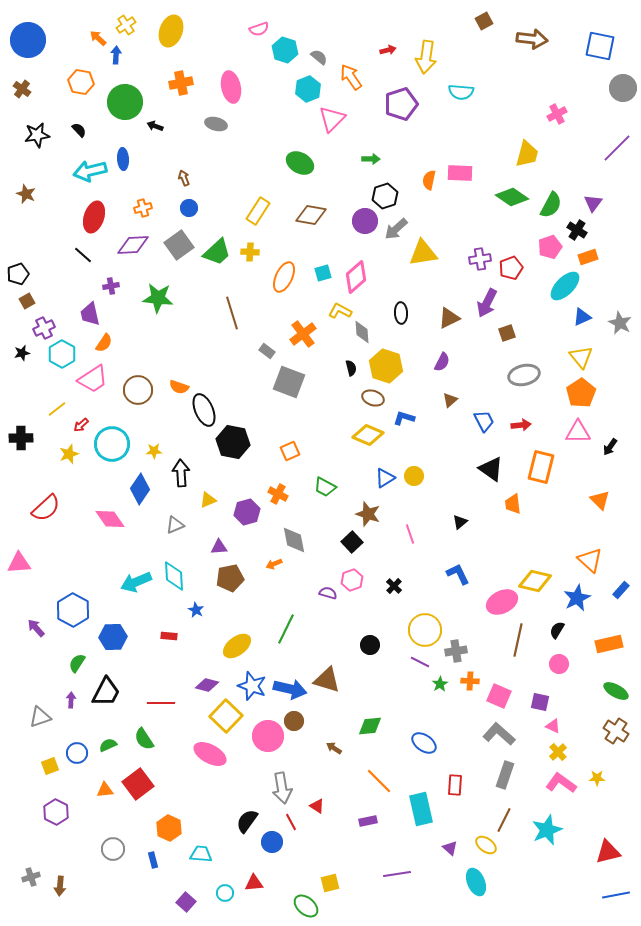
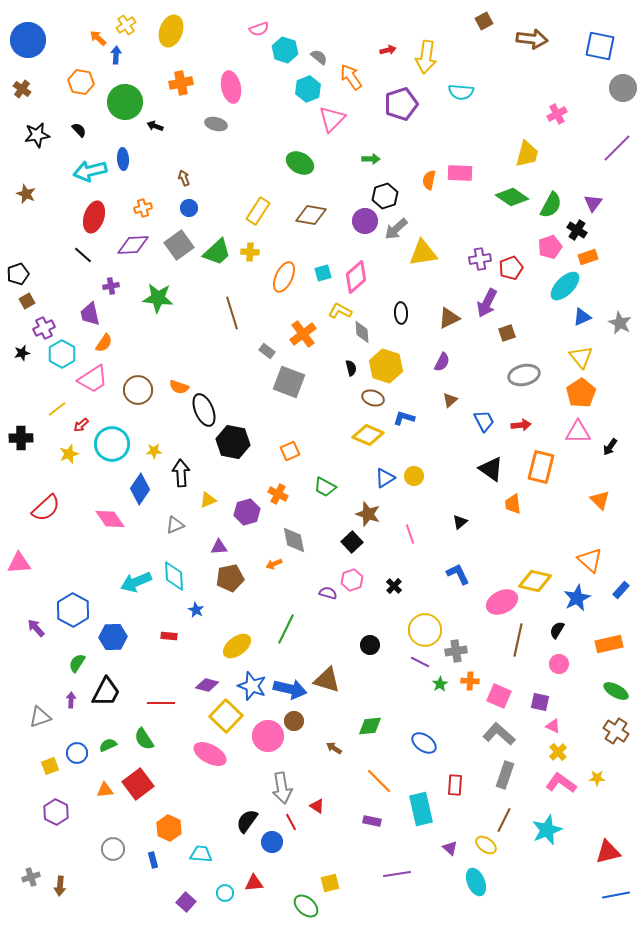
purple rectangle at (368, 821): moved 4 px right; rotated 24 degrees clockwise
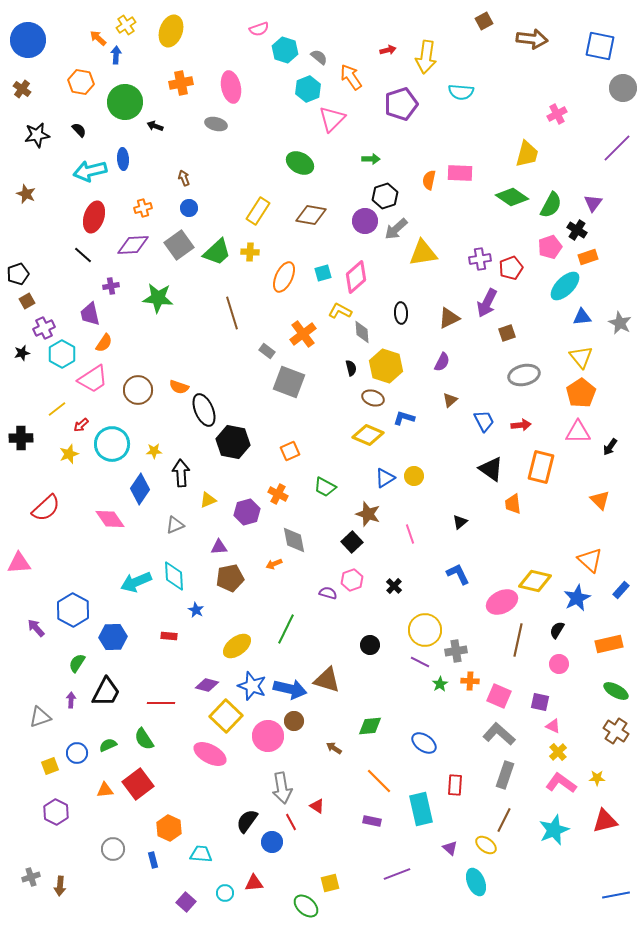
blue triangle at (582, 317): rotated 18 degrees clockwise
cyan star at (547, 830): moved 7 px right
red triangle at (608, 852): moved 3 px left, 31 px up
purple line at (397, 874): rotated 12 degrees counterclockwise
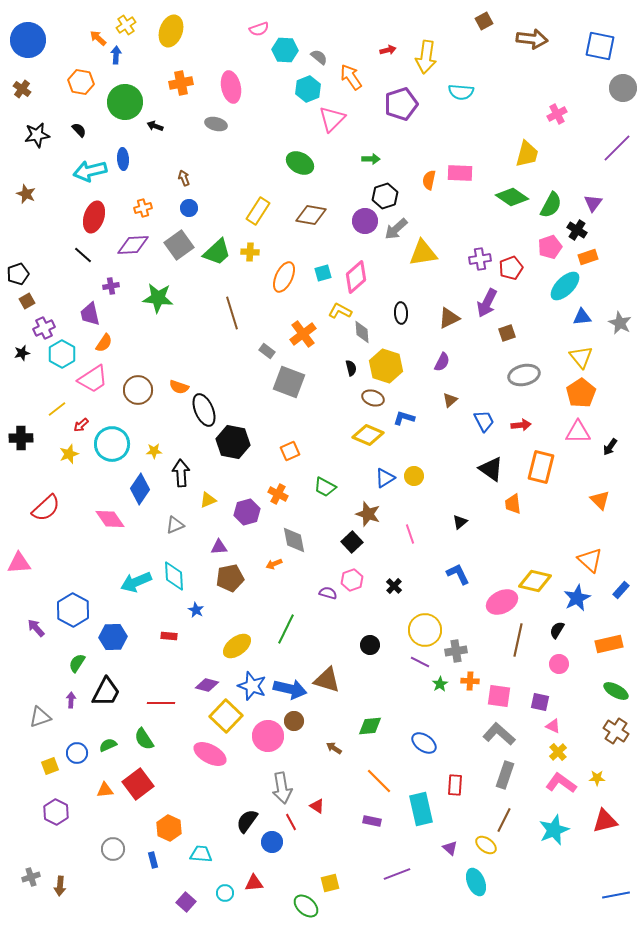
cyan hexagon at (285, 50): rotated 15 degrees counterclockwise
pink square at (499, 696): rotated 15 degrees counterclockwise
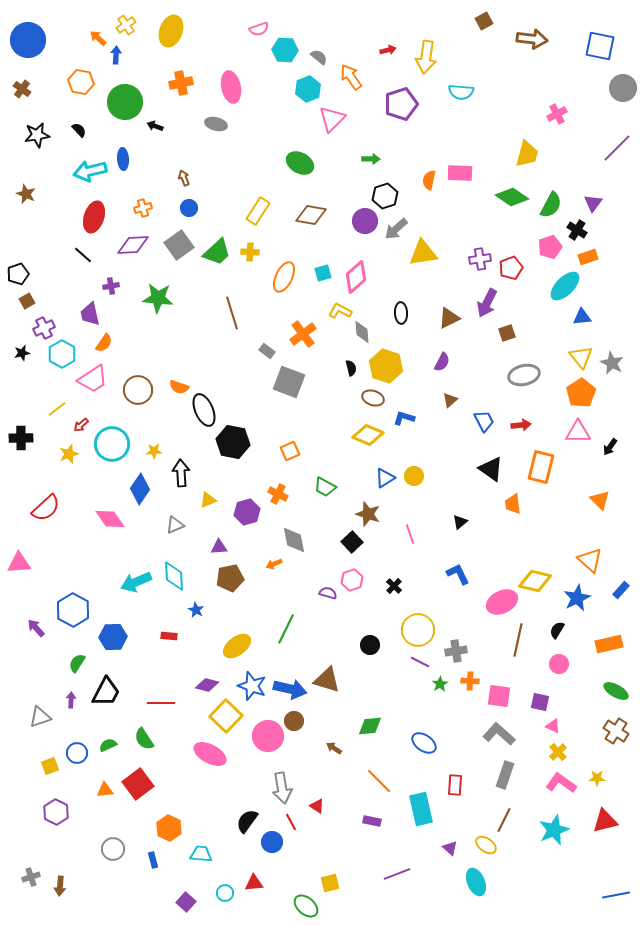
gray star at (620, 323): moved 8 px left, 40 px down
yellow circle at (425, 630): moved 7 px left
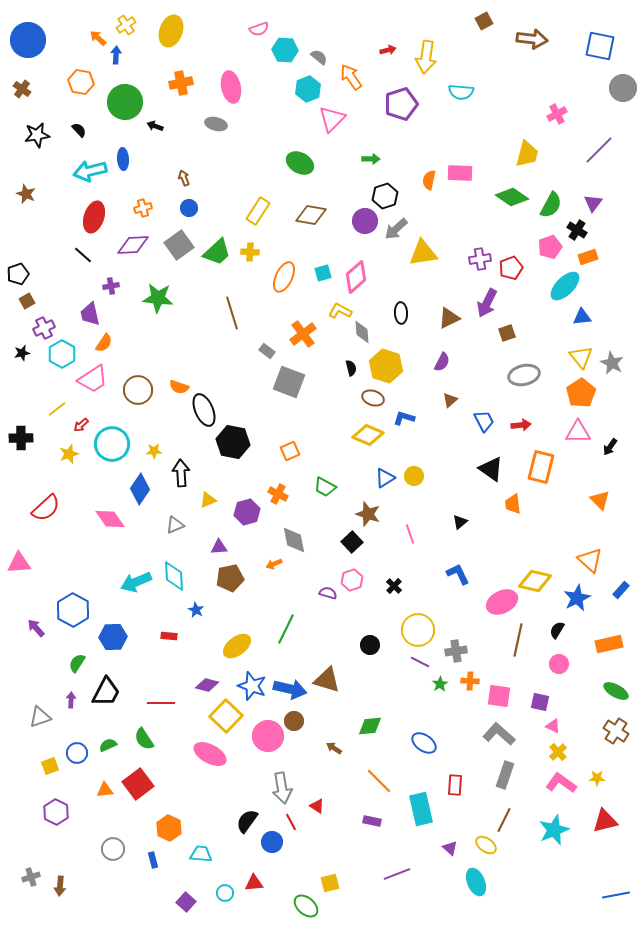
purple line at (617, 148): moved 18 px left, 2 px down
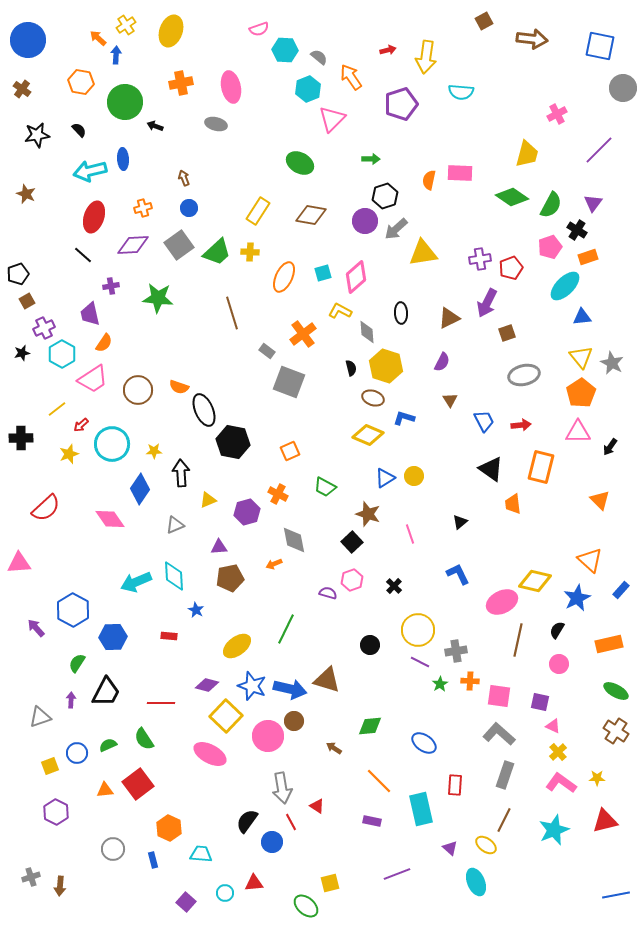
gray diamond at (362, 332): moved 5 px right
brown triangle at (450, 400): rotated 21 degrees counterclockwise
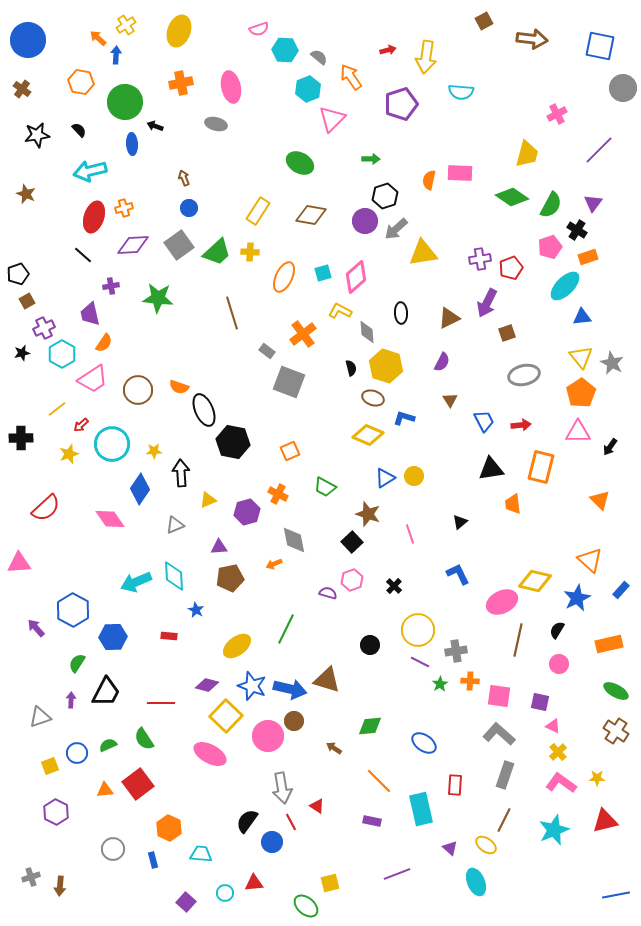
yellow ellipse at (171, 31): moved 8 px right
blue ellipse at (123, 159): moved 9 px right, 15 px up
orange cross at (143, 208): moved 19 px left
black triangle at (491, 469): rotated 44 degrees counterclockwise
